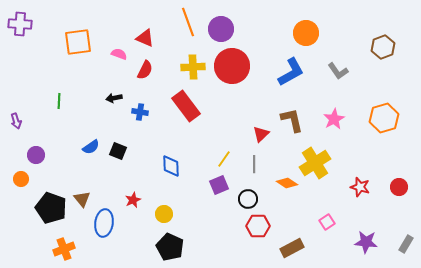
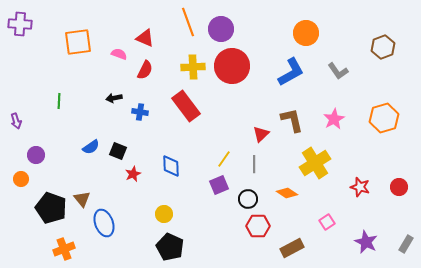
orange diamond at (287, 183): moved 10 px down
red star at (133, 200): moved 26 px up
blue ellipse at (104, 223): rotated 28 degrees counterclockwise
purple star at (366, 242): rotated 20 degrees clockwise
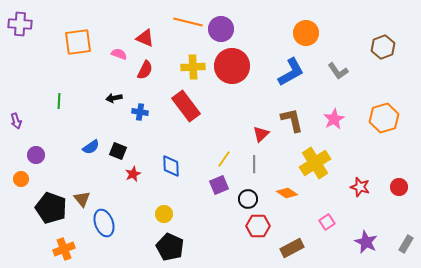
orange line at (188, 22): rotated 56 degrees counterclockwise
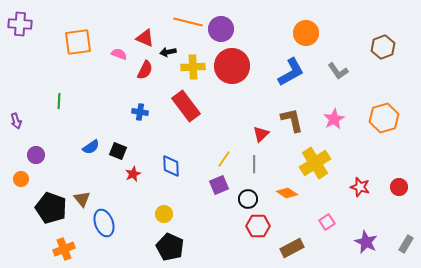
black arrow at (114, 98): moved 54 px right, 46 px up
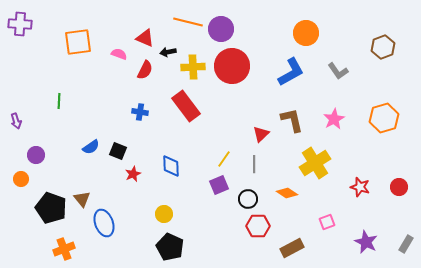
pink square at (327, 222): rotated 14 degrees clockwise
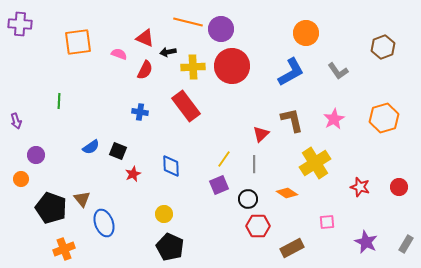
pink square at (327, 222): rotated 14 degrees clockwise
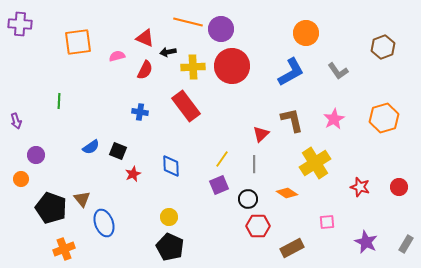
pink semicircle at (119, 54): moved 2 px left, 2 px down; rotated 35 degrees counterclockwise
yellow line at (224, 159): moved 2 px left
yellow circle at (164, 214): moved 5 px right, 3 px down
